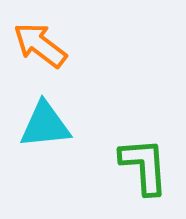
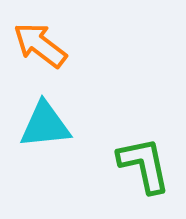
green L-shape: moved 1 px up; rotated 8 degrees counterclockwise
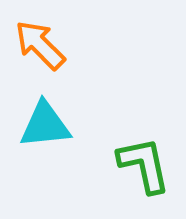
orange arrow: rotated 8 degrees clockwise
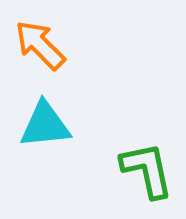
green L-shape: moved 3 px right, 5 px down
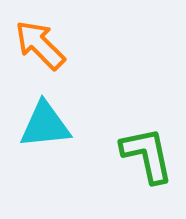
green L-shape: moved 15 px up
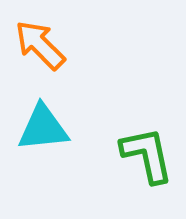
cyan triangle: moved 2 px left, 3 px down
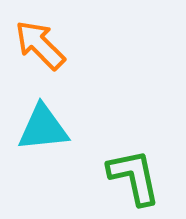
green L-shape: moved 13 px left, 22 px down
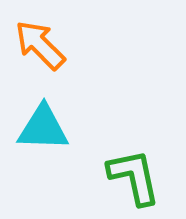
cyan triangle: rotated 8 degrees clockwise
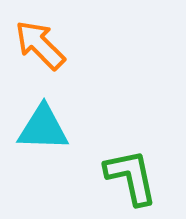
green L-shape: moved 3 px left
